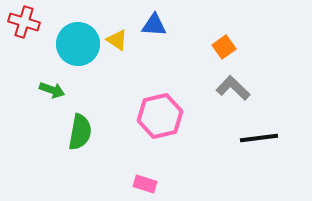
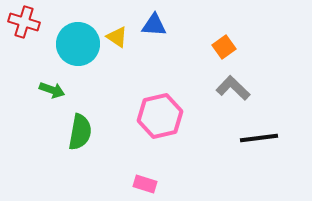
yellow triangle: moved 3 px up
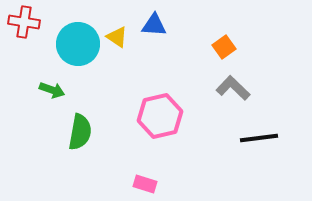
red cross: rotated 8 degrees counterclockwise
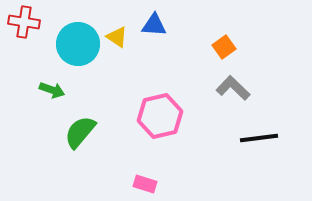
green semicircle: rotated 150 degrees counterclockwise
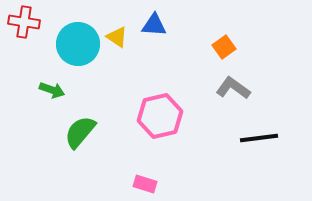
gray L-shape: rotated 8 degrees counterclockwise
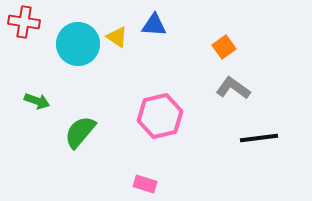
green arrow: moved 15 px left, 11 px down
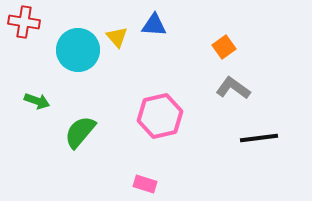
yellow triangle: rotated 15 degrees clockwise
cyan circle: moved 6 px down
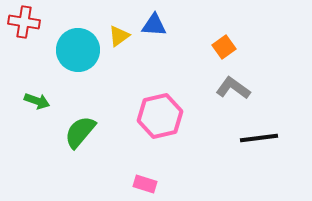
yellow triangle: moved 2 px right, 1 px up; rotated 35 degrees clockwise
